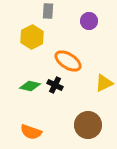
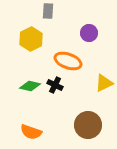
purple circle: moved 12 px down
yellow hexagon: moved 1 px left, 2 px down
orange ellipse: rotated 12 degrees counterclockwise
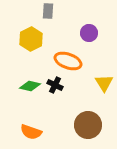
yellow triangle: rotated 36 degrees counterclockwise
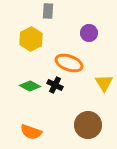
orange ellipse: moved 1 px right, 2 px down
green diamond: rotated 15 degrees clockwise
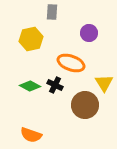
gray rectangle: moved 4 px right, 1 px down
yellow hexagon: rotated 15 degrees clockwise
orange ellipse: moved 2 px right
brown circle: moved 3 px left, 20 px up
orange semicircle: moved 3 px down
